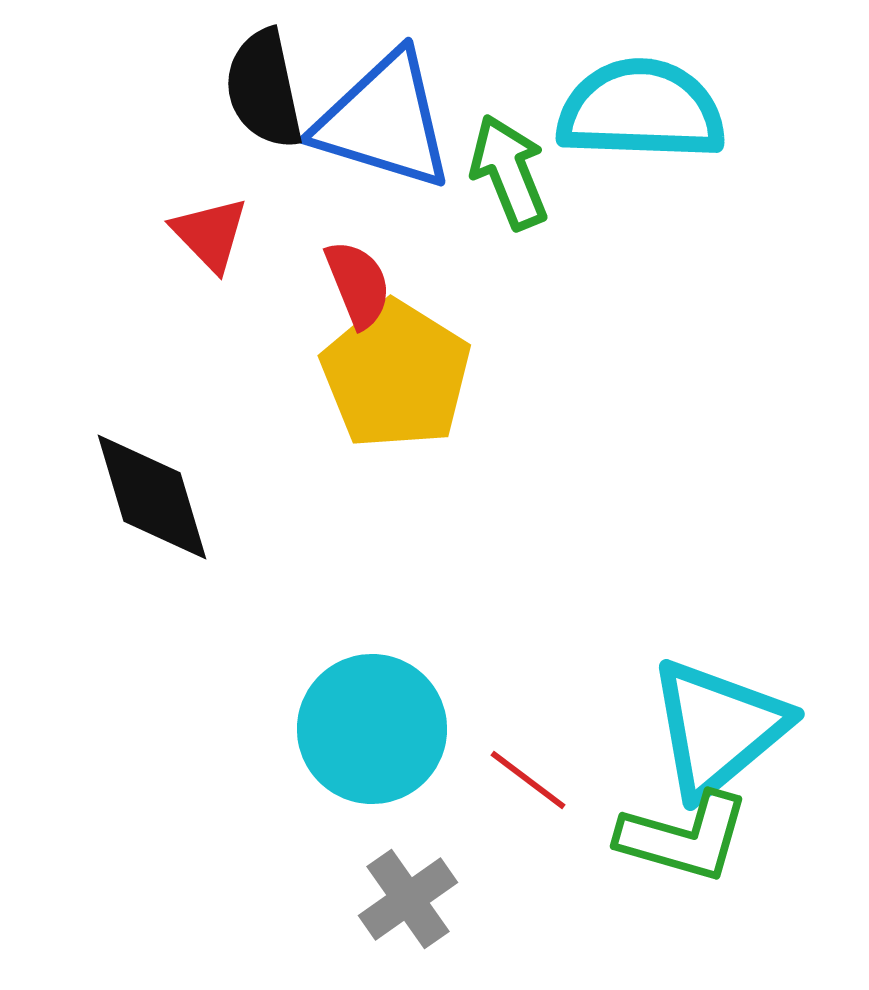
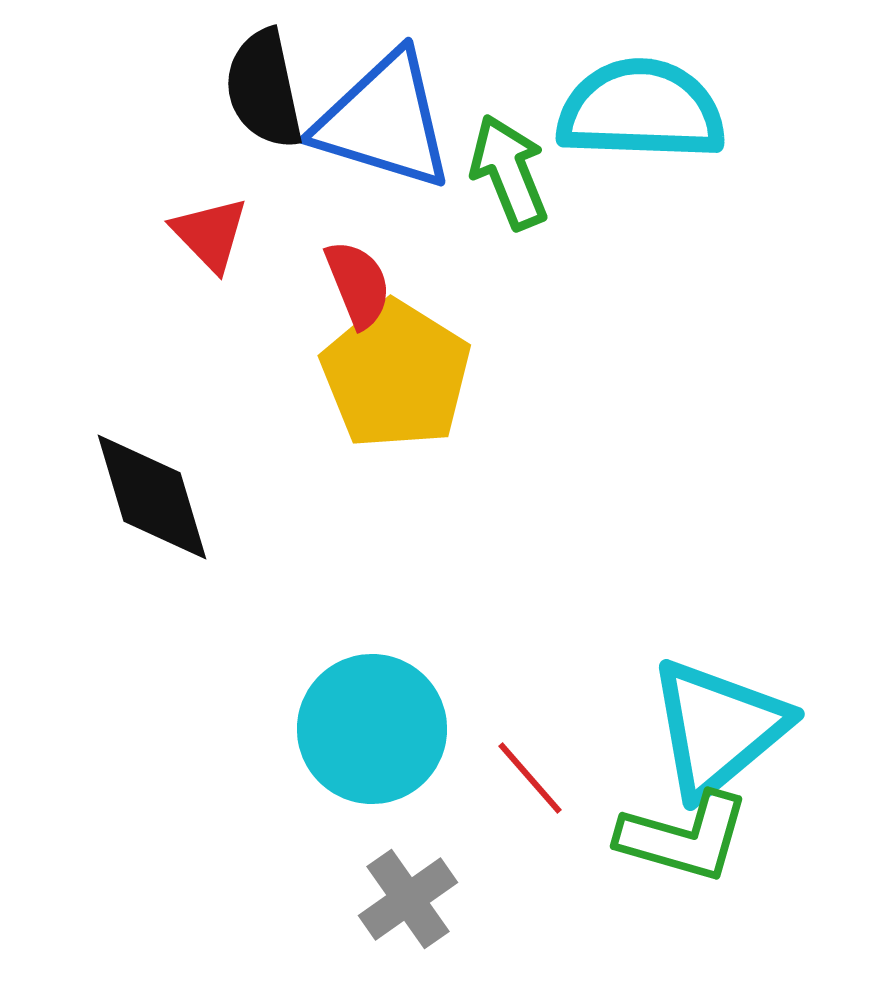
red line: moved 2 px right, 2 px up; rotated 12 degrees clockwise
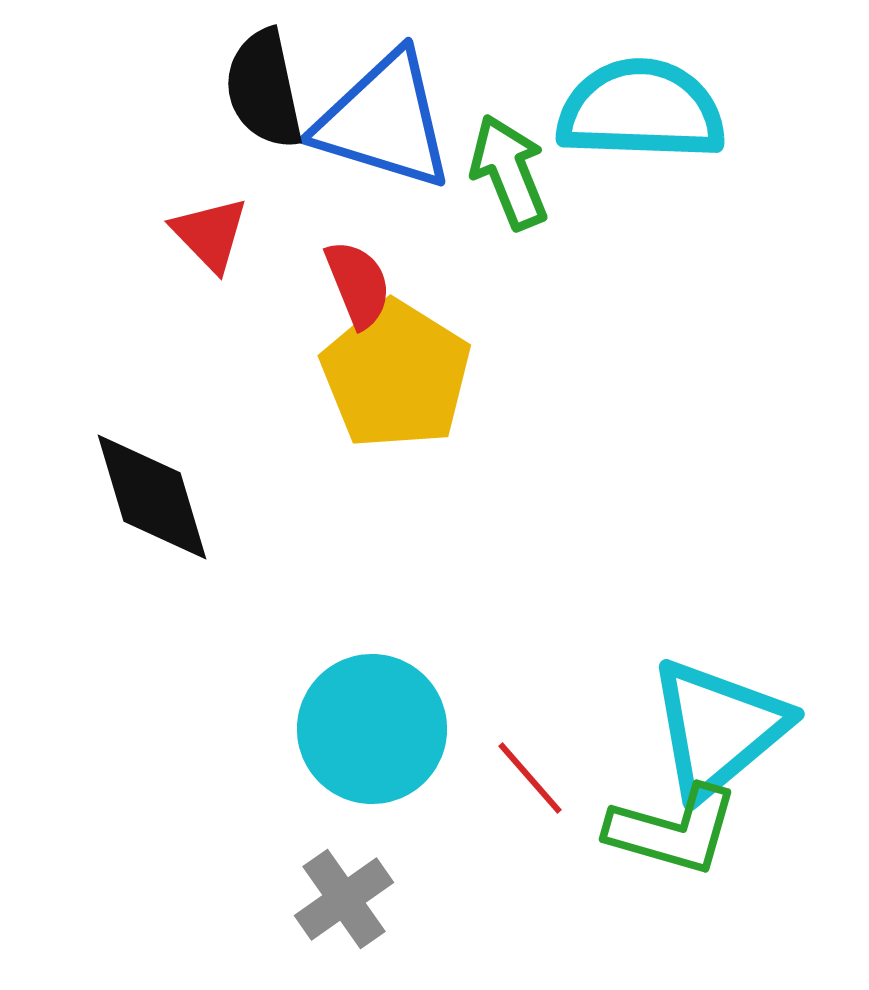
green L-shape: moved 11 px left, 7 px up
gray cross: moved 64 px left
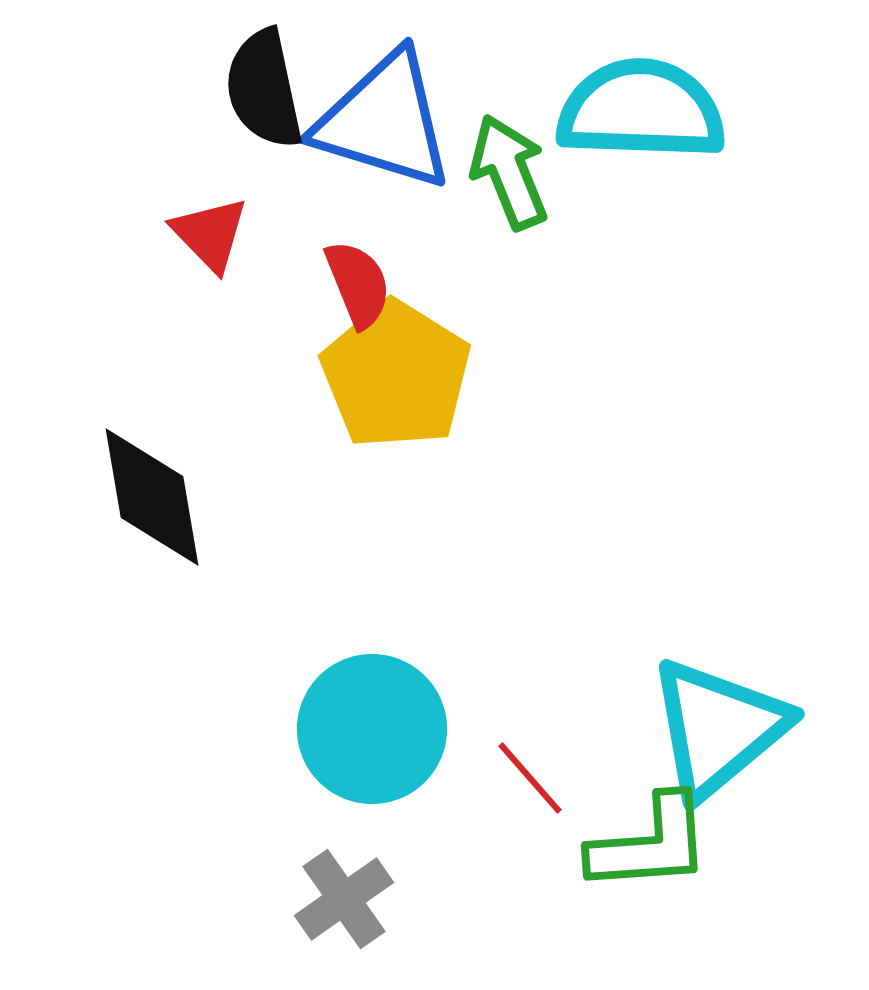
black diamond: rotated 7 degrees clockwise
green L-shape: moved 23 px left, 14 px down; rotated 20 degrees counterclockwise
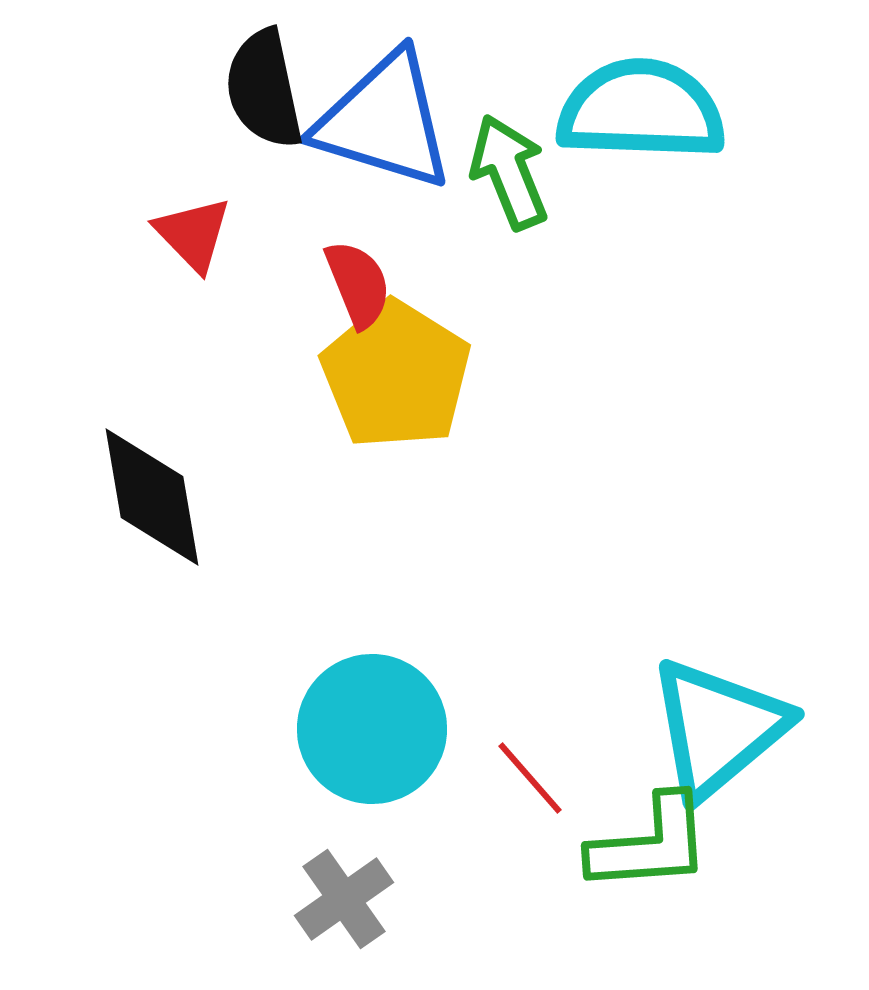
red triangle: moved 17 px left
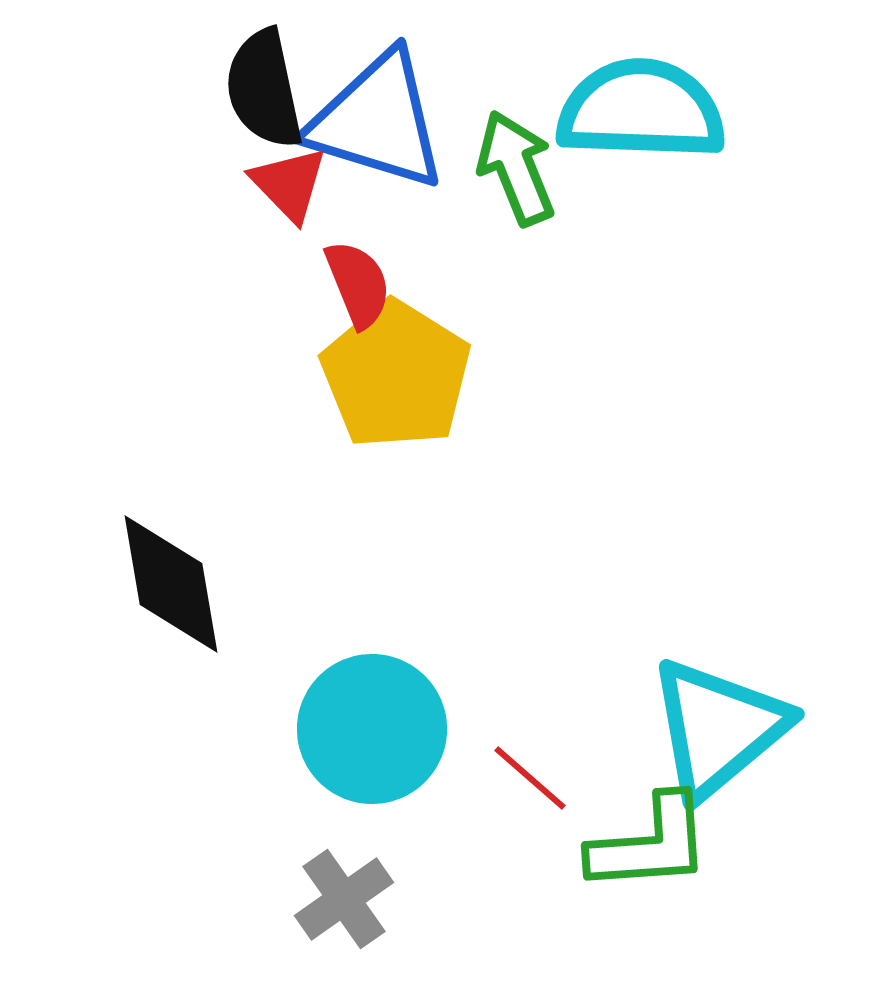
blue triangle: moved 7 px left
green arrow: moved 7 px right, 4 px up
red triangle: moved 96 px right, 50 px up
black diamond: moved 19 px right, 87 px down
red line: rotated 8 degrees counterclockwise
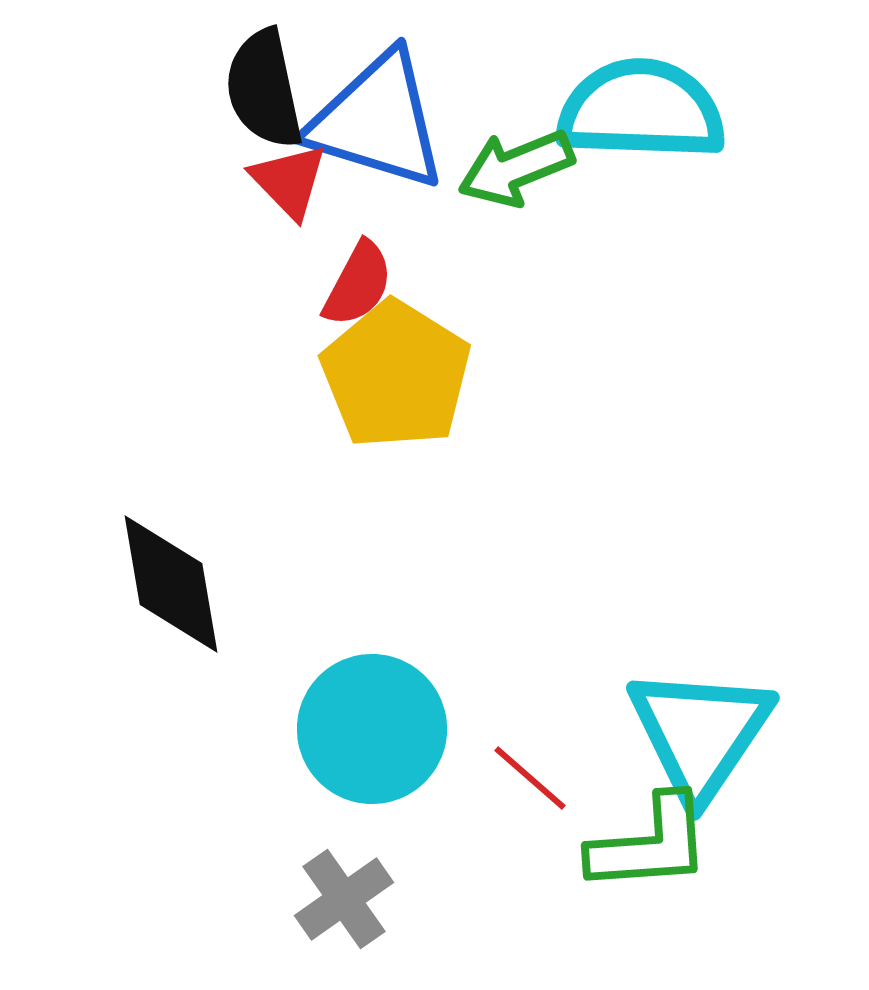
green arrow: rotated 90 degrees counterclockwise
red triangle: moved 3 px up
red semicircle: rotated 50 degrees clockwise
cyan triangle: moved 18 px left, 5 px down; rotated 16 degrees counterclockwise
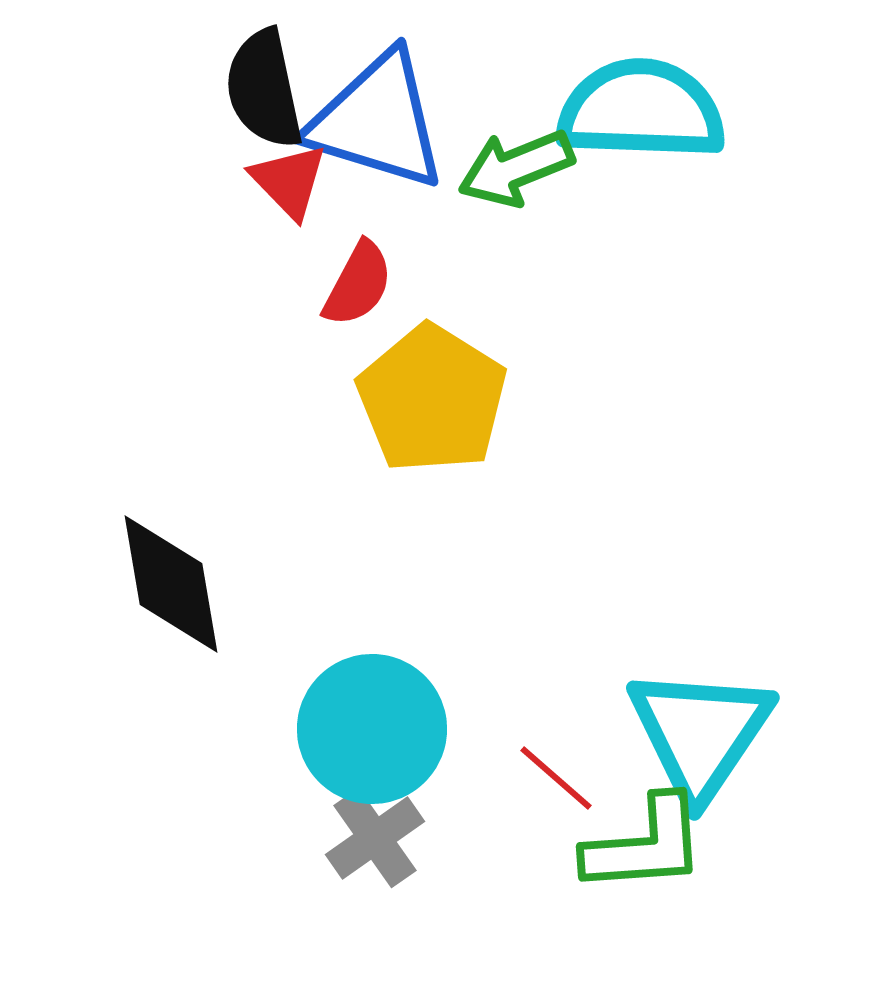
yellow pentagon: moved 36 px right, 24 px down
red line: moved 26 px right
green L-shape: moved 5 px left, 1 px down
gray cross: moved 31 px right, 61 px up
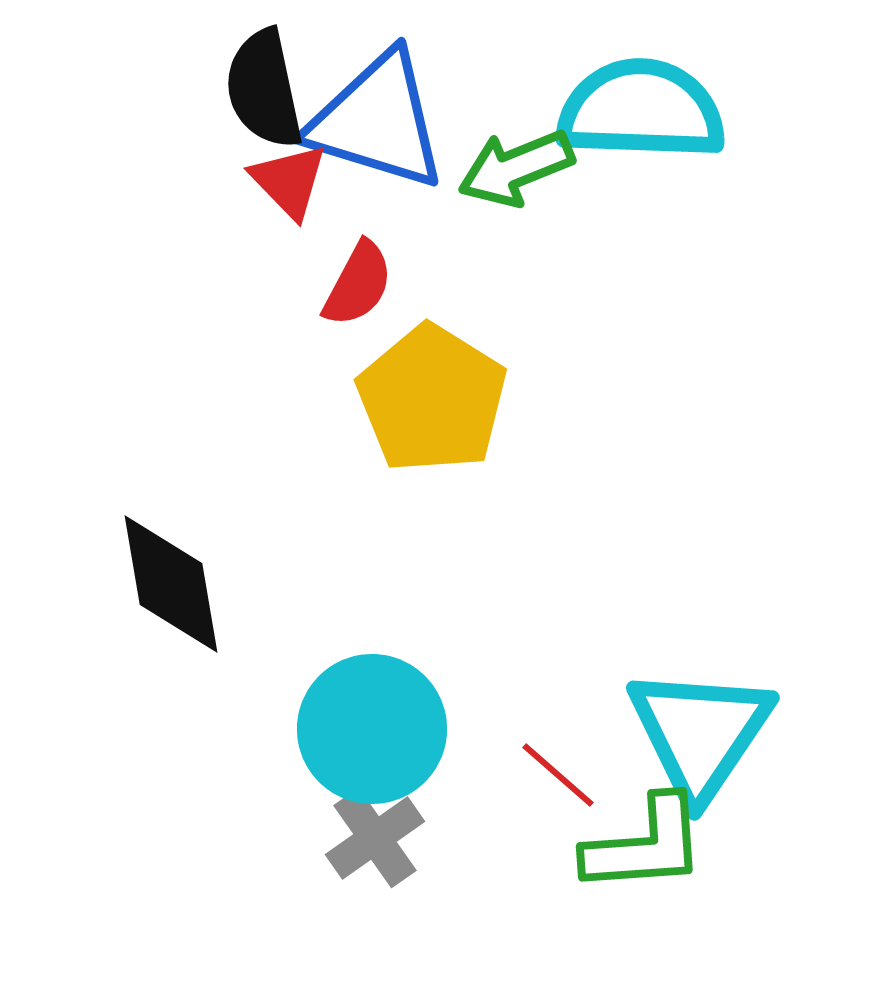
red line: moved 2 px right, 3 px up
